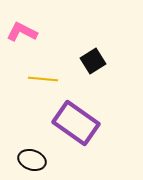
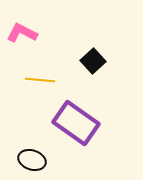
pink L-shape: moved 1 px down
black square: rotated 10 degrees counterclockwise
yellow line: moved 3 px left, 1 px down
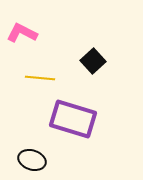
yellow line: moved 2 px up
purple rectangle: moved 3 px left, 4 px up; rotated 18 degrees counterclockwise
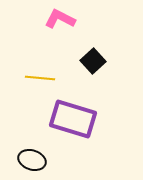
pink L-shape: moved 38 px right, 14 px up
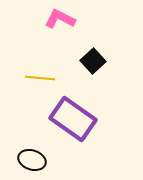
purple rectangle: rotated 18 degrees clockwise
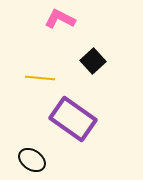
black ellipse: rotated 16 degrees clockwise
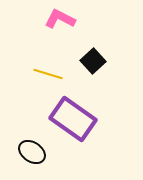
yellow line: moved 8 px right, 4 px up; rotated 12 degrees clockwise
black ellipse: moved 8 px up
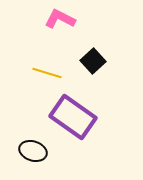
yellow line: moved 1 px left, 1 px up
purple rectangle: moved 2 px up
black ellipse: moved 1 px right, 1 px up; rotated 16 degrees counterclockwise
